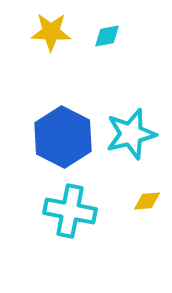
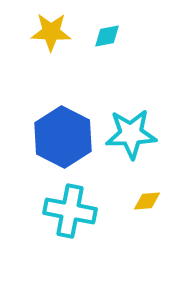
cyan star: rotated 12 degrees clockwise
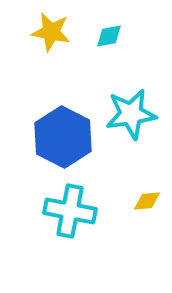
yellow star: rotated 9 degrees clockwise
cyan diamond: moved 2 px right
cyan star: moved 20 px up; rotated 6 degrees counterclockwise
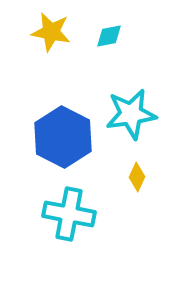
yellow diamond: moved 10 px left, 24 px up; rotated 60 degrees counterclockwise
cyan cross: moved 1 px left, 3 px down
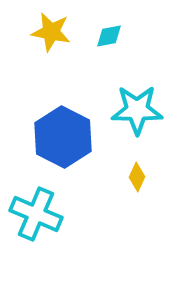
cyan star: moved 6 px right, 4 px up; rotated 9 degrees clockwise
cyan cross: moved 33 px left; rotated 12 degrees clockwise
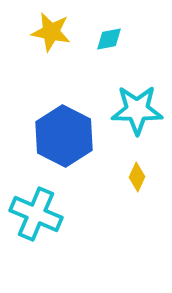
cyan diamond: moved 3 px down
blue hexagon: moved 1 px right, 1 px up
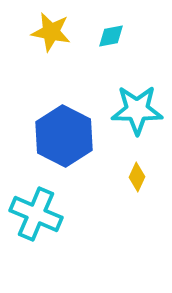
cyan diamond: moved 2 px right, 3 px up
